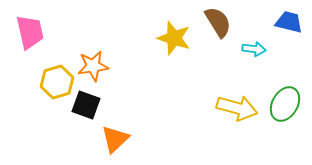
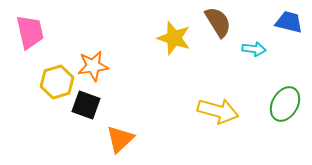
yellow arrow: moved 19 px left, 3 px down
orange triangle: moved 5 px right
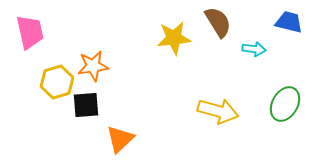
yellow star: rotated 24 degrees counterclockwise
black square: rotated 24 degrees counterclockwise
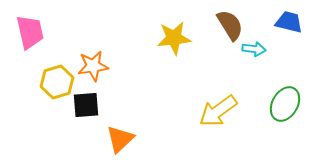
brown semicircle: moved 12 px right, 3 px down
yellow arrow: rotated 129 degrees clockwise
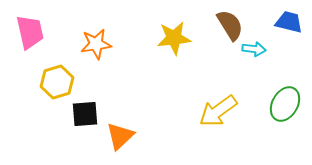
orange star: moved 3 px right, 22 px up
black square: moved 1 px left, 9 px down
orange triangle: moved 3 px up
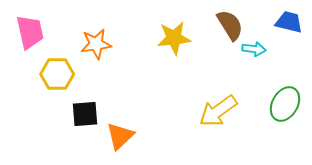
yellow hexagon: moved 8 px up; rotated 16 degrees clockwise
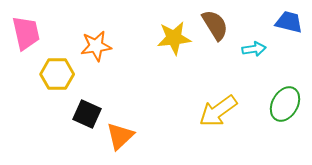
brown semicircle: moved 15 px left
pink trapezoid: moved 4 px left, 1 px down
orange star: moved 2 px down
cyan arrow: rotated 15 degrees counterclockwise
black square: moved 2 px right; rotated 28 degrees clockwise
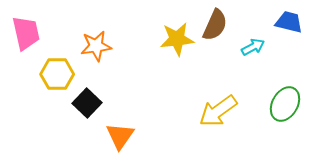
brown semicircle: rotated 56 degrees clockwise
yellow star: moved 3 px right, 1 px down
cyan arrow: moved 1 px left, 2 px up; rotated 20 degrees counterclockwise
black square: moved 11 px up; rotated 20 degrees clockwise
orange triangle: rotated 12 degrees counterclockwise
